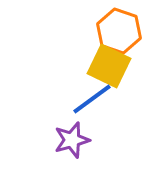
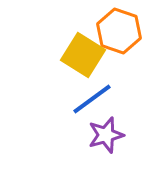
yellow square: moved 26 px left, 11 px up; rotated 6 degrees clockwise
purple star: moved 34 px right, 5 px up
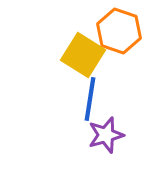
blue line: moved 2 px left; rotated 45 degrees counterclockwise
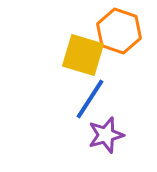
yellow square: rotated 15 degrees counterclockwise
blue line: rotated 24 degrees clockwise
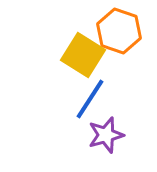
yellow square: rotated 15 degrees clockwise
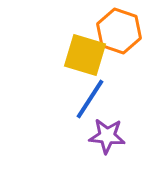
yellow square: moved 2 px right; rotated 15 degrees counterclockwise
purple star: moved 1 px right, 1 px down; rotated 21 degrees clockwise
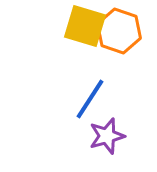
yellow square: moved 29 px up
purple star: rotated 21 degrees counterclockwise
